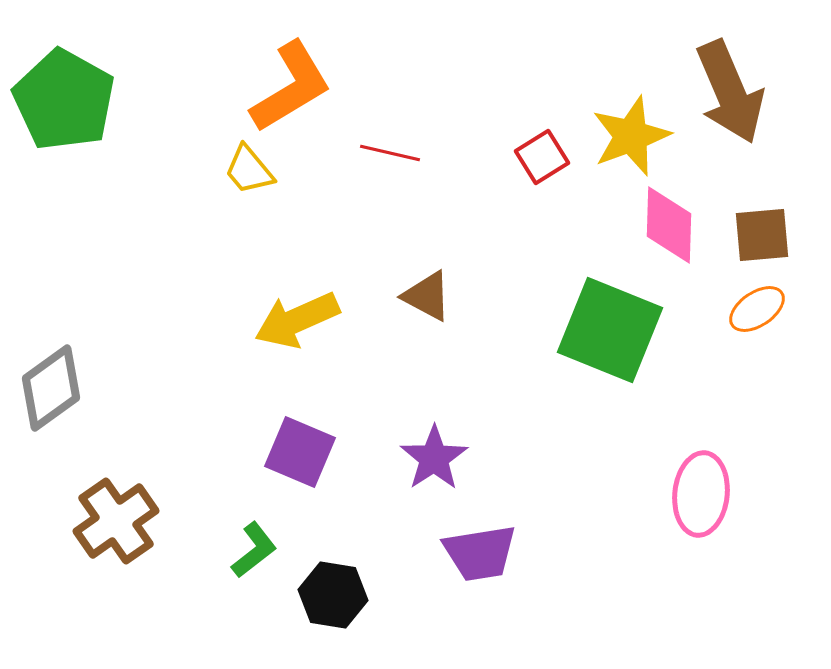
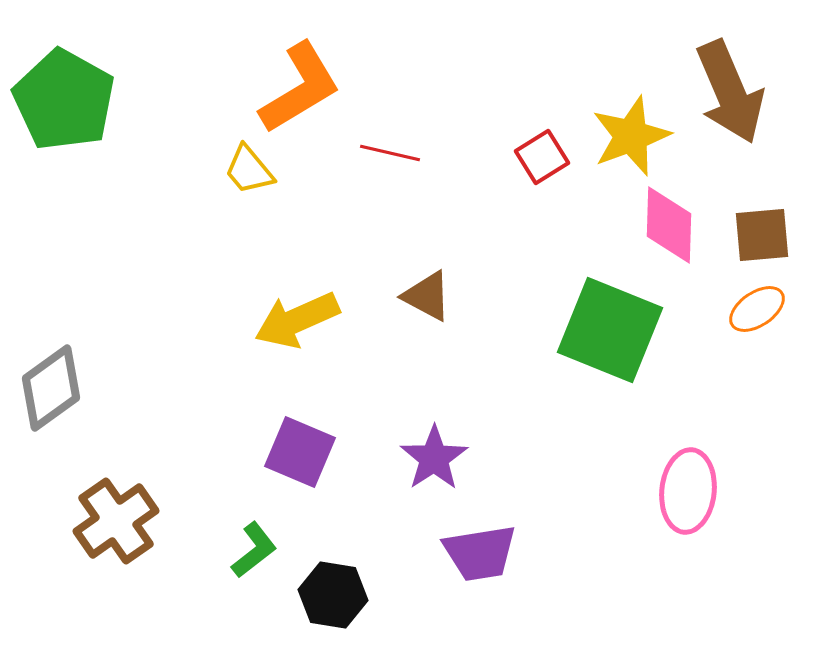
orange L-shape: moved 9 px right, 1 px down
pink ellipse: moved 13 px left, 3 px up
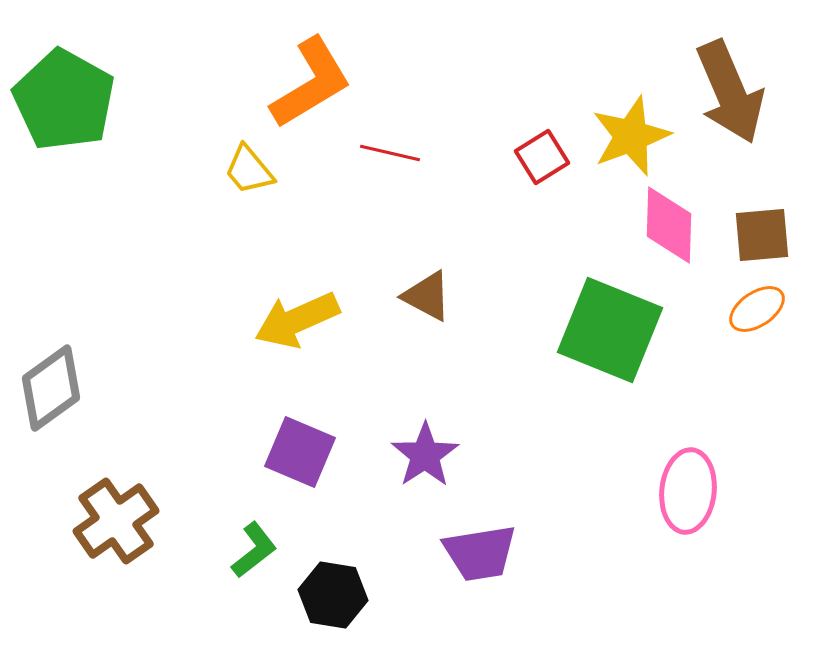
orange L-shape: moved 11 px right, 5 px up
purple star: moved 9 px left, 3 px up
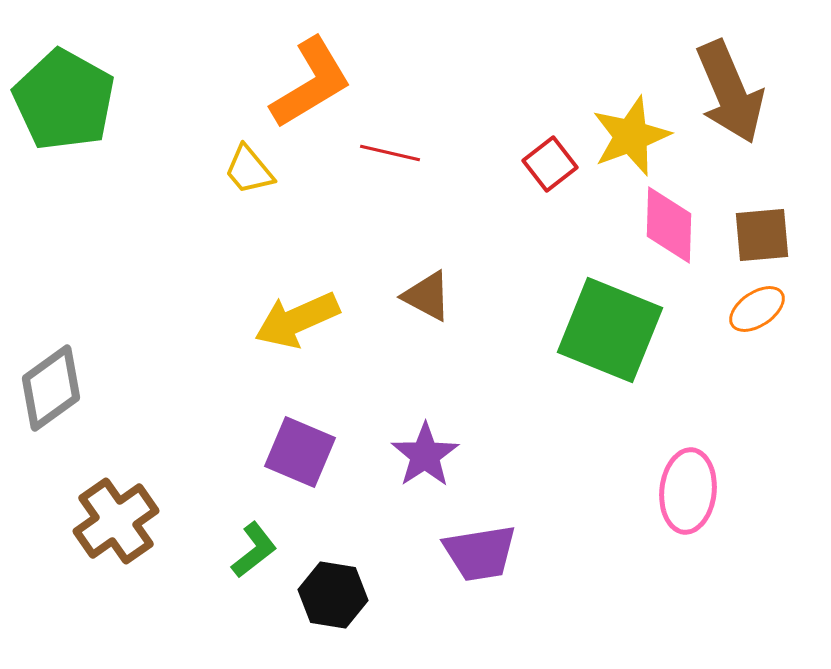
red square: moved 8 px right, 7 px down; rotated 6 degrees counterclockwise
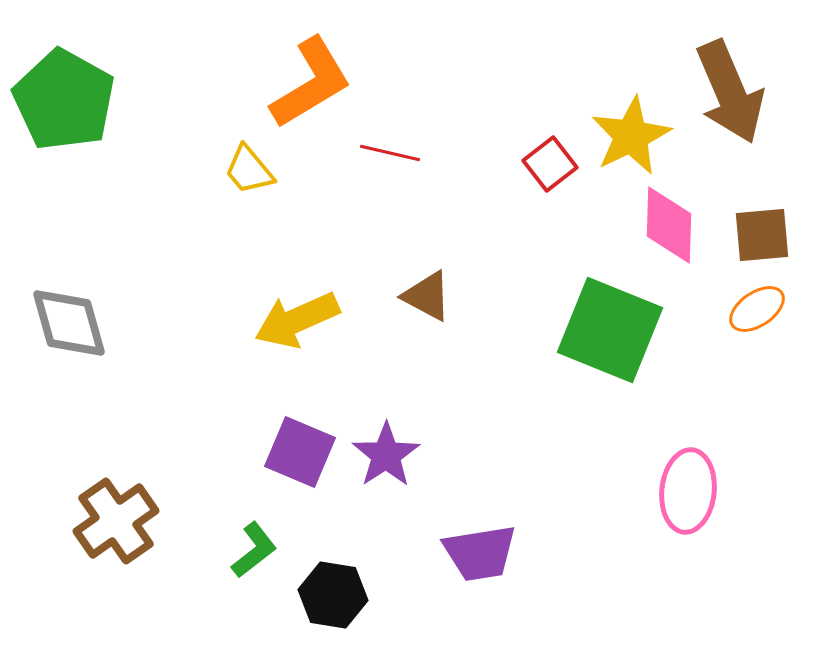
yellow star: rotated 6 degrees counterclockwise
gray diamond: moved 18 px right, 65 px up; rotated 70 degrees counterclockwise
purple star: moved 39 px left
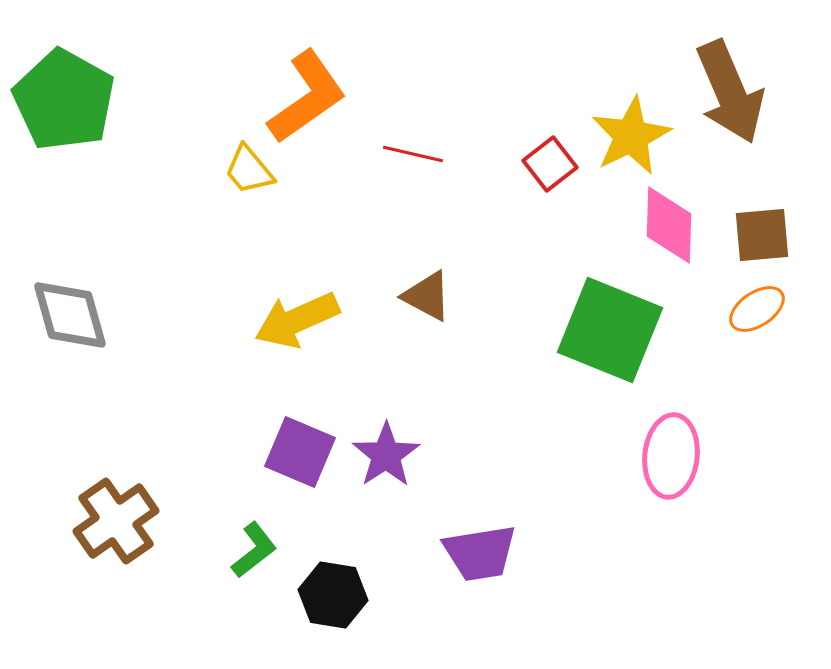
orange L-shape: moved 4 px left, 14 px down; rotated 4 degrees counterclockwise
red line: moved 23 px right, 1 px down
gray diamond: moved 1 px right, 8 px up
pink ellipse: moved 17 px left, 35 px up
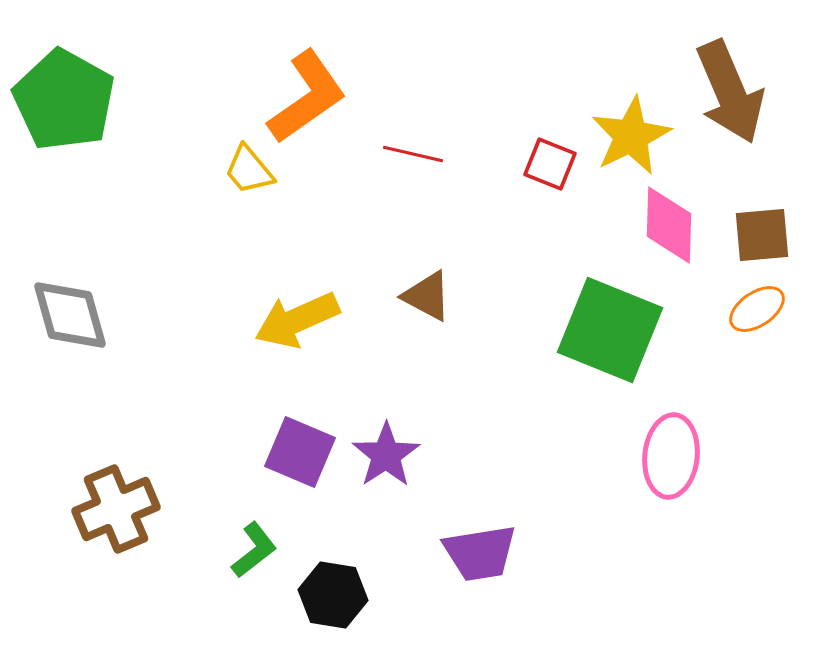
red square: rotated 30 degrees counterclockwise
brown cross: moved 12 px up; rotated 12 degrees clockwise
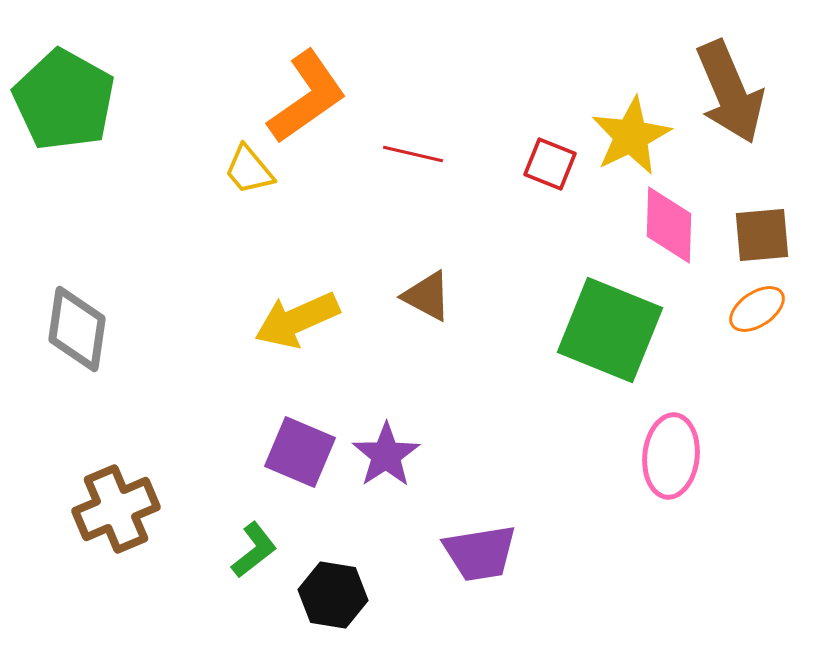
gray diamond: moved 7 px right, 14 px down; rotated 24 degrees clockwise
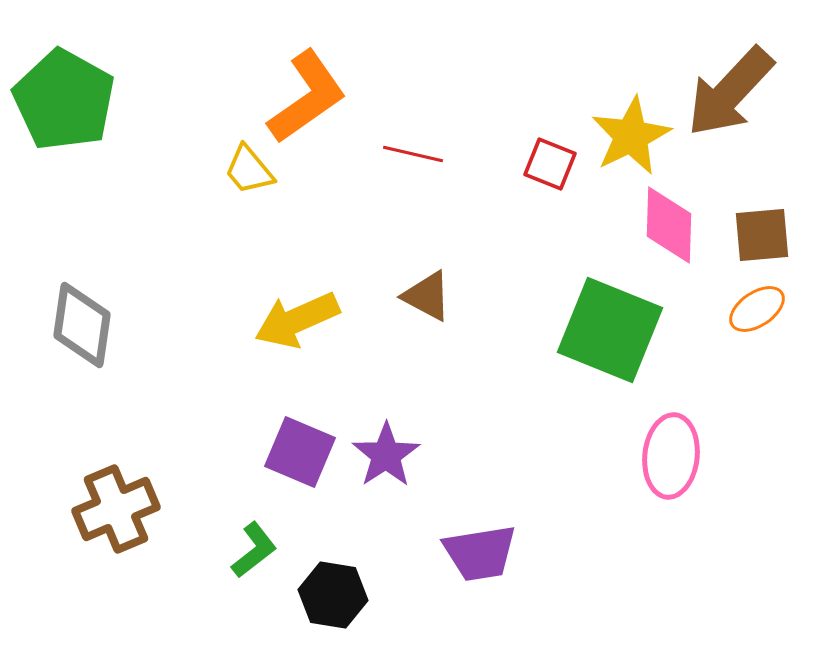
brown arrow: rotated 66 degrees clockwise
gray diamond: moved 5 px right, 4 px up
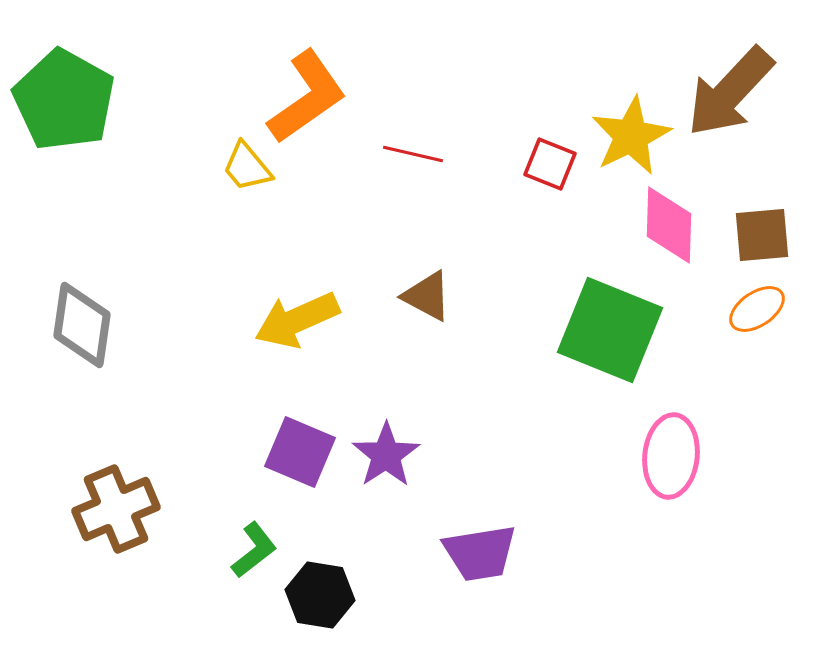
yellow trapezoid: moved 2 px left, 3 px up
black hexagon: moved 13 px left
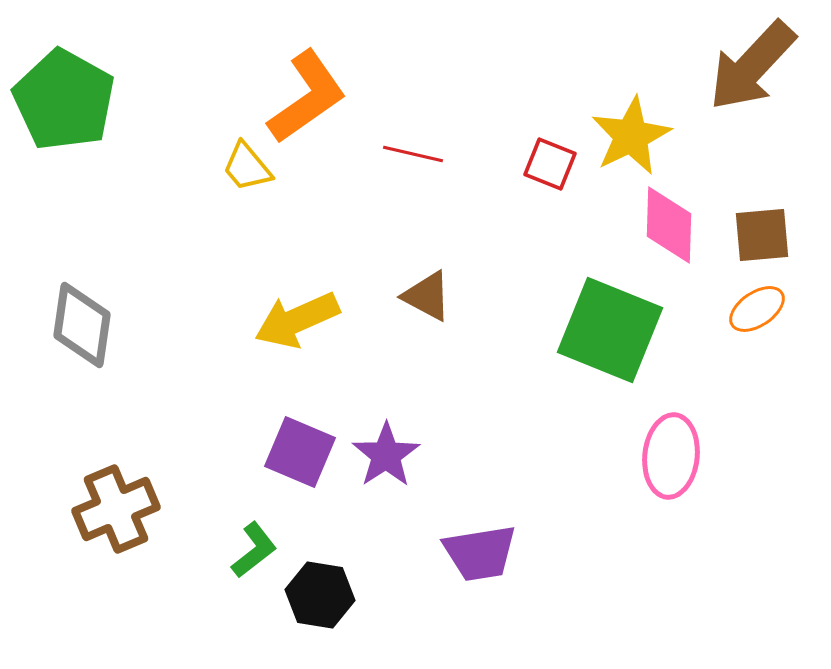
brown arrow: moved 22 px right, 26 px up
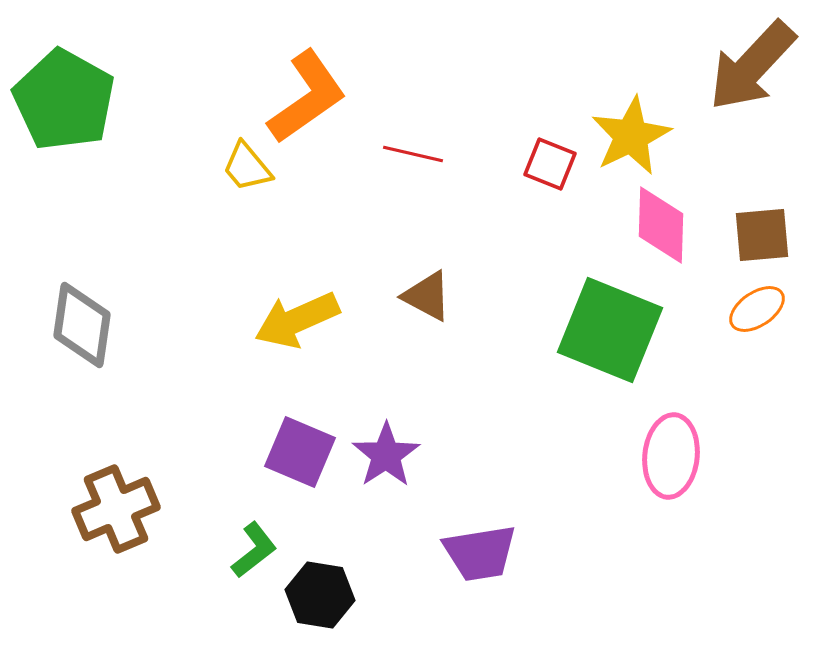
pink diamond: moved 8 px left
